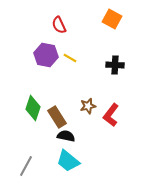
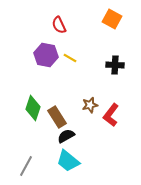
brown star: moved 2 px right, 1 px up
black semicircle: rotated 42 degrees counterclockwise
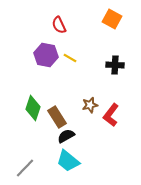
gray line: moved 1 px left, 2 px down; rotated 15 degrees clockwise
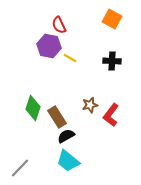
purple hexagon: moved 3 px right, 9 px up
black cross: moved 3 px left, 4 px up
gray line: moved 5 px left
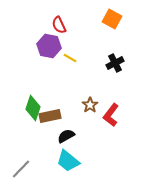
black cross: moved 3 px right, 2 px down; rotated 30 degrees counterclockwise
brown star: rotated 21 degrees counterclockwise
brown rectangle: moved 7 px left, 1 px up; rotated 70 degrees counterclockwise
gray line: moved 1 px right, 1 px down
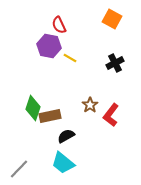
cyan trapezoid: moved 5 px left, 2 px down
gray line: moved 2 px left
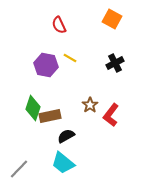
purple hexagon: moved 3 px left, 19 px down
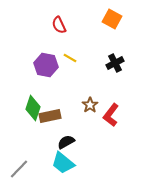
black semicircle: moved 6 px down
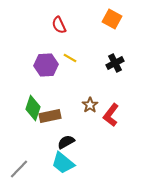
purple hexagon: rotated 15 degrees counterclockwise
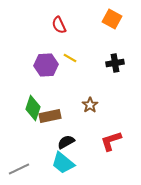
black cross: rotated 18 degrees clockwise
red L-shape: moved 26 px down; rotated 35 degrees clockwise
gray line: rotated 20 degrees clockwise
